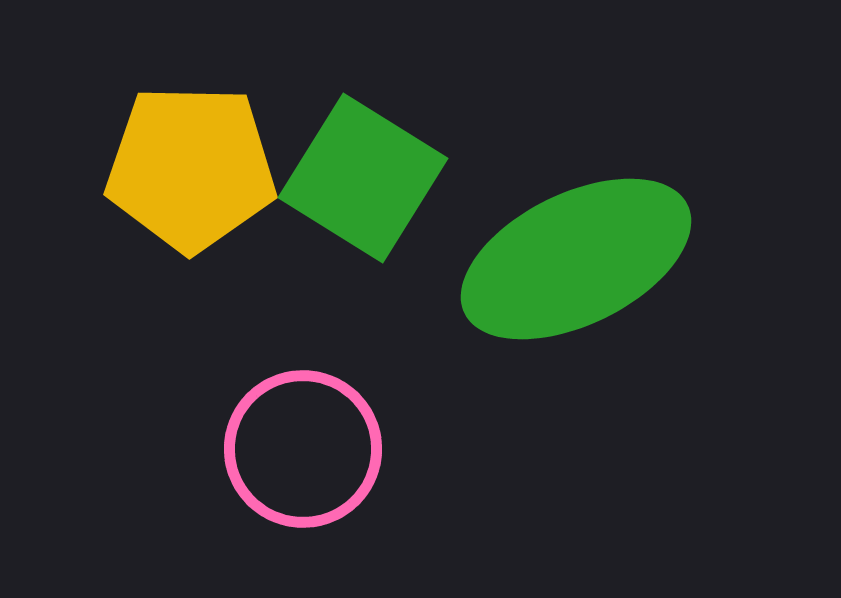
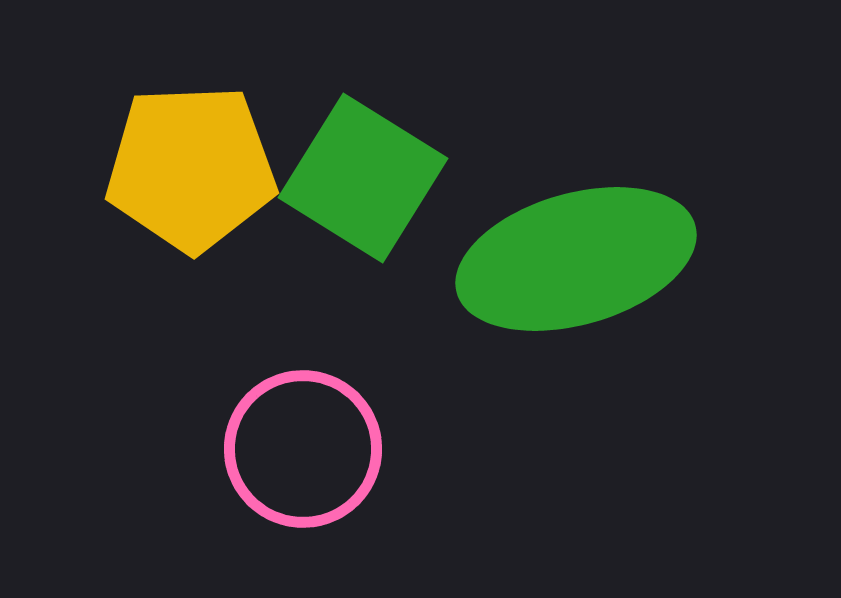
yellow pentagon: rotated 3 degrees counterclockwise
green ellipse: rotated 10 degrees clockwise
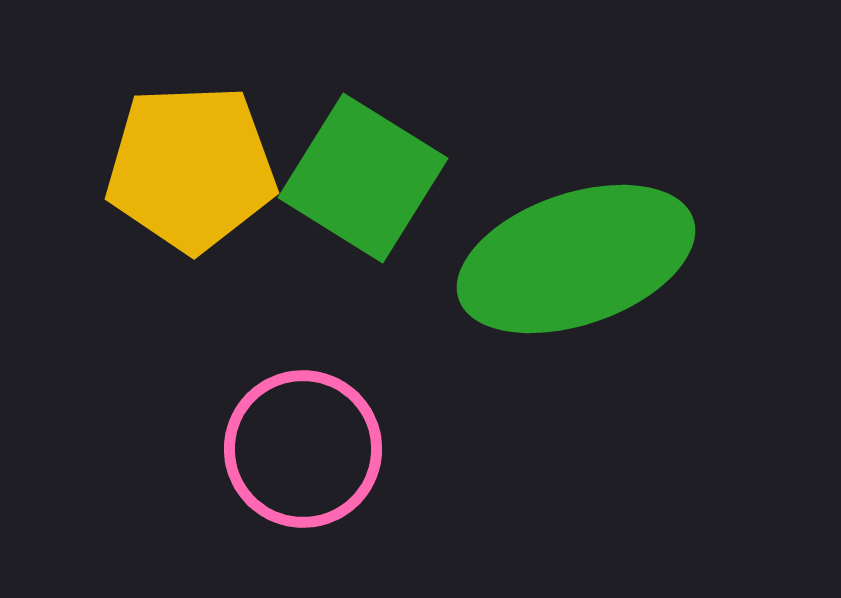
green ellipse: rotated 3 degrees counterclockwise
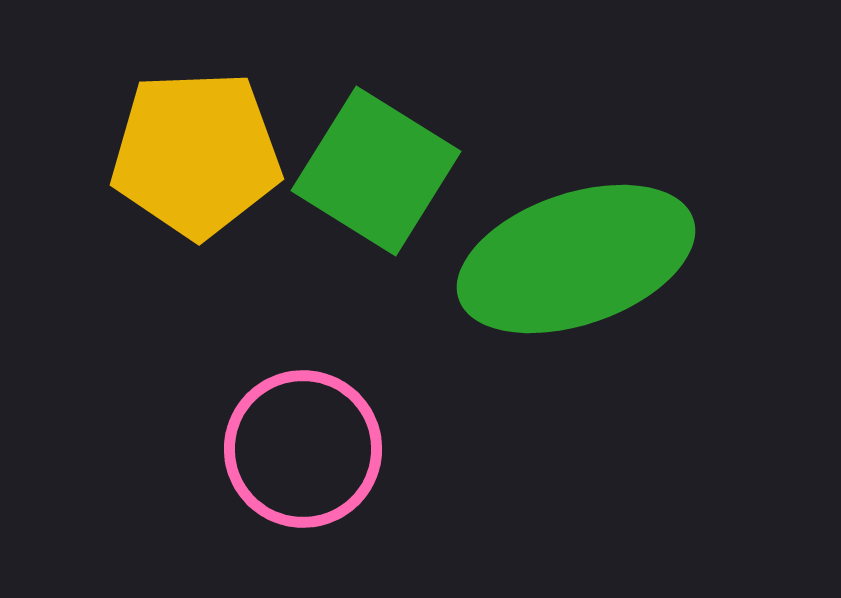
yellow pentagon: moved 5 px right, 14 px up
green square: moved 13 px right, 7 px up
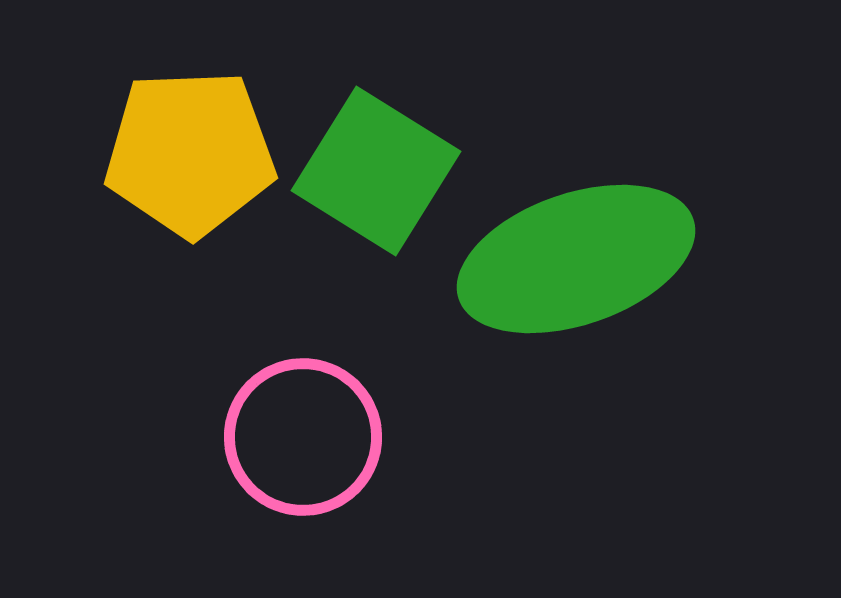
yellow pentagon: moved 6 px left, 1 px up
pink circle: moved 12 px up
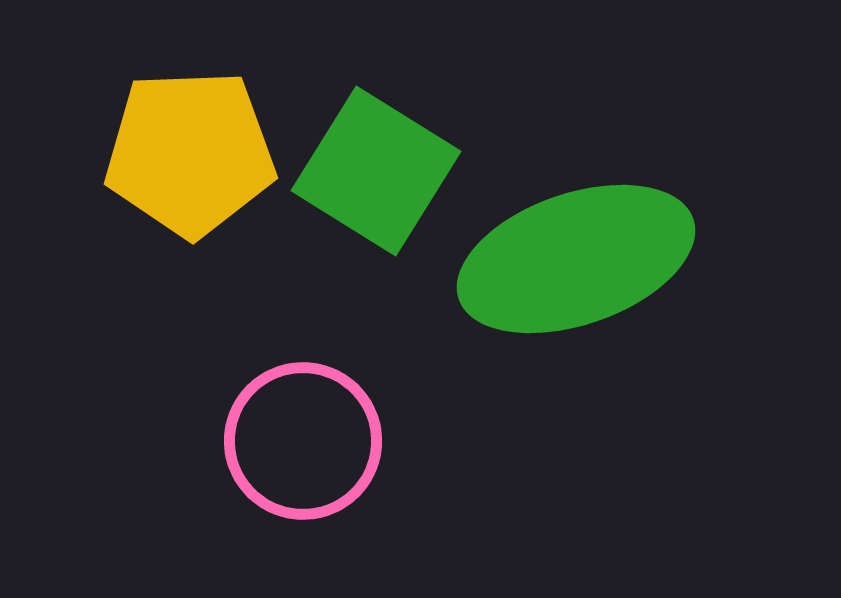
pink circle: moved 4 px down
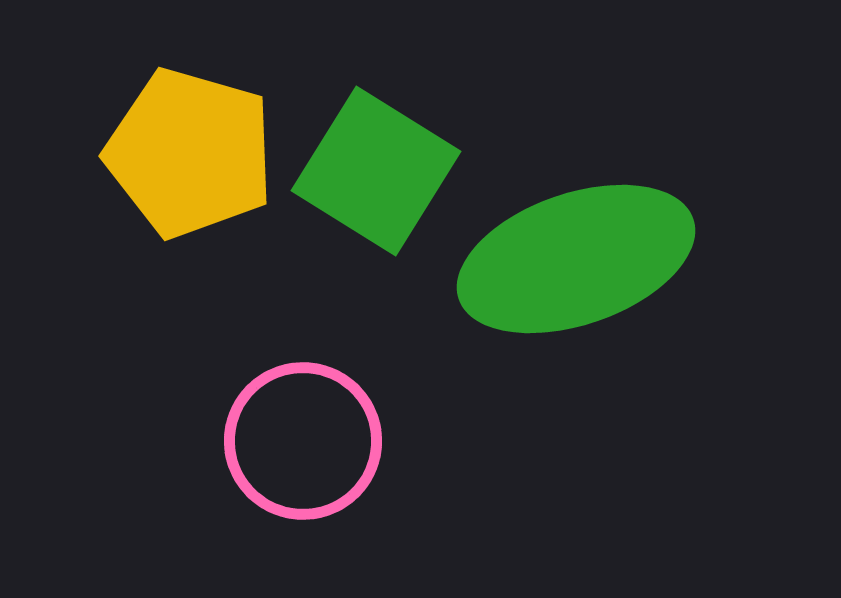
yellow pentagon: rotated 18 degrees clockwise
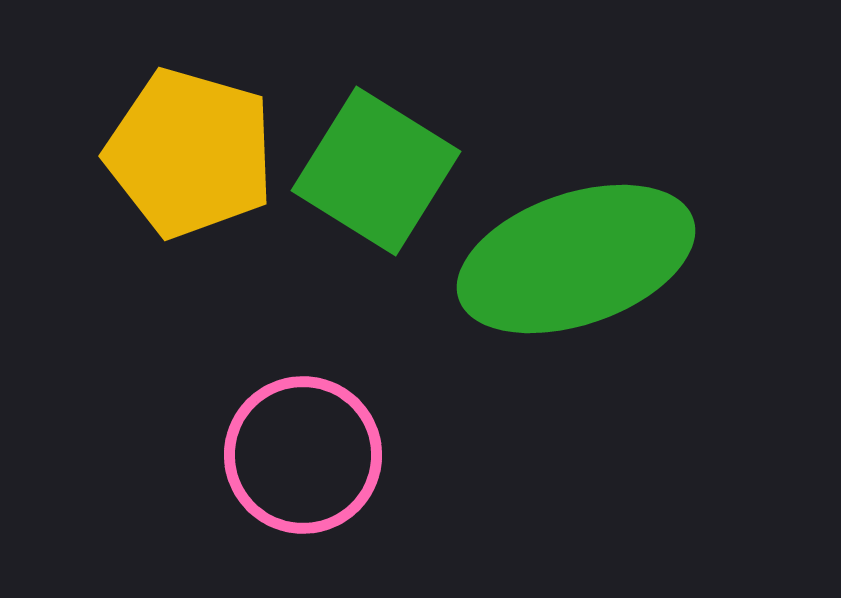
pink circle: moved 14 px down
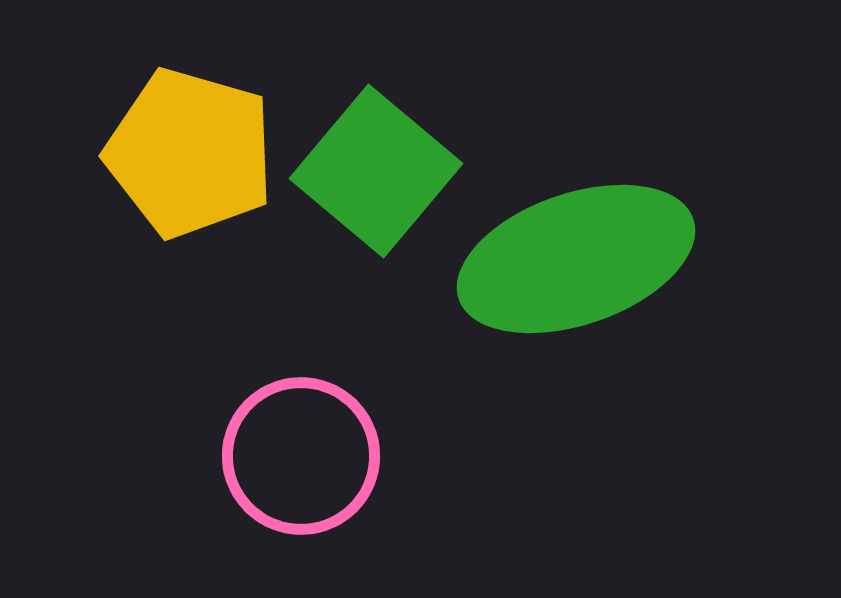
green square: rotated 8 degrees clockwise
pink circle: moved 2 px left, 1 px down
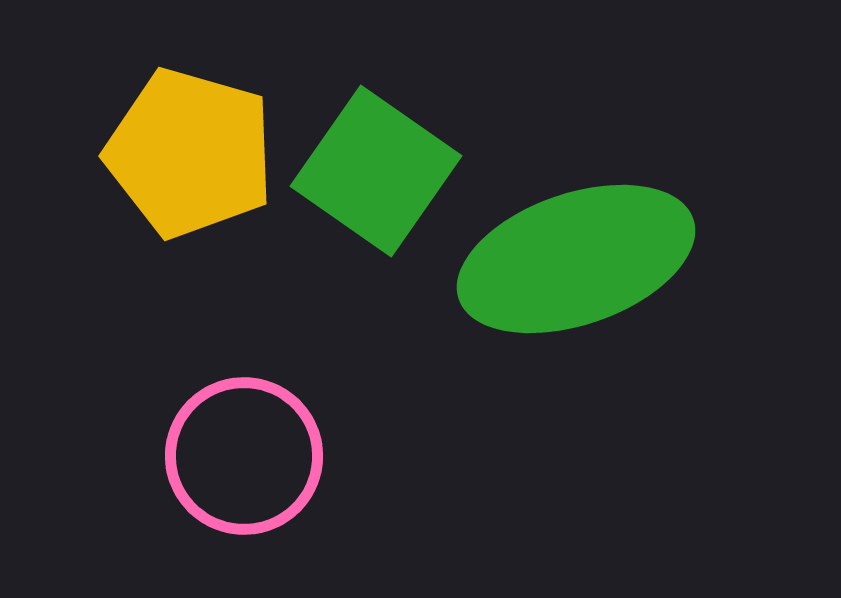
green square: rotated 5 degrees counterclockwise
pink circle: moved 57 px left
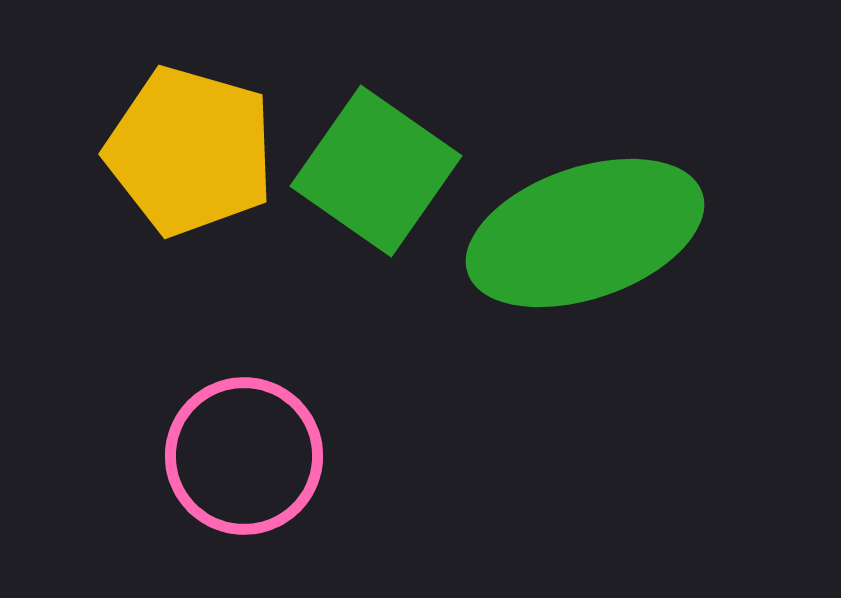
yellow pentagon: moved 2 px up
green ellipse: moved 9 px right, 26 px up
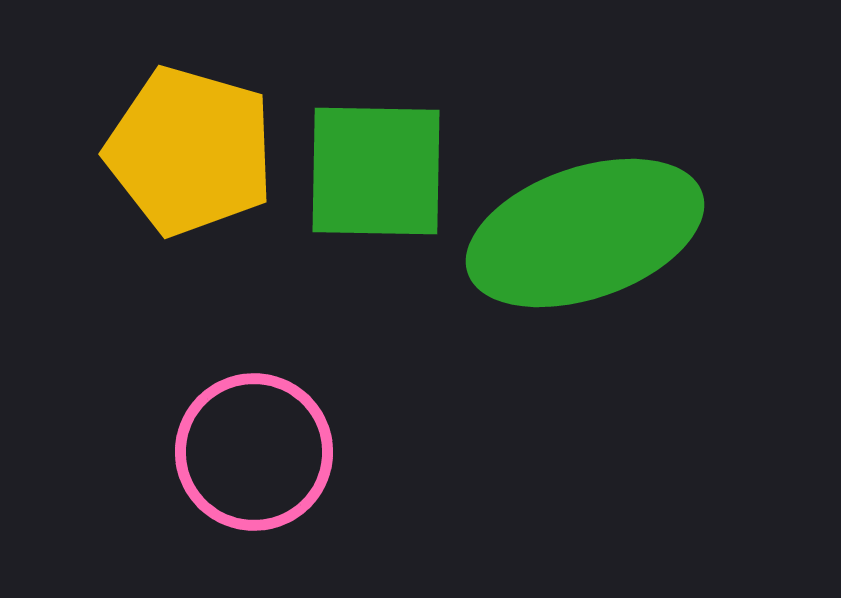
green square: rotated 34 degrees counterclockwise
pink circle: moved 10 px right, 4 px up
